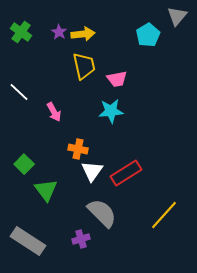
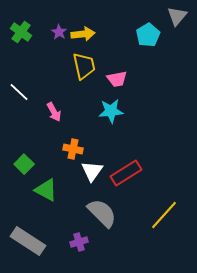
orange cross: moved 5 px left
green triangle: rotated 25 degrees counterclockwise
purple cross: moved 2 px left, 3 px down
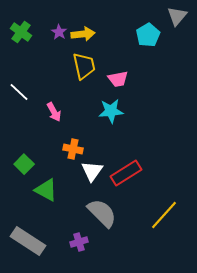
pink trapezoid: moved 1 px right
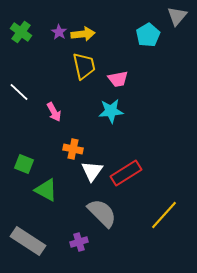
green square: rotated 24 degrees counterclockwise
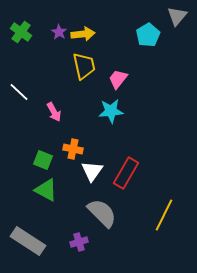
pink trapezoid: rotated 140 degrees clockwise
green square: moved 19 px right, 4 px up
red rectangle: rotated 28 degrees counterclockwise
yellow line: rotated 16 degrees counterclockwise
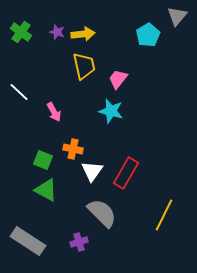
purple star: moved 2 px left; rotated 14 degrees counterclockwise
cyan star: rotated 20 degrees clockwise
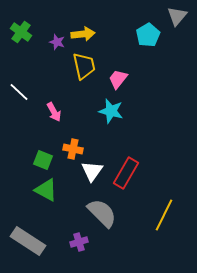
purple star: moved 10 px down
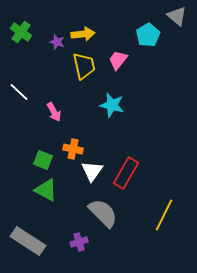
gray triangle: rotated 30 degrees counterclockwise
pink trapezoid: moved 19 px up
cyan star: moved 1 px right, 6 px up
gray semicircle: moved 1 px right
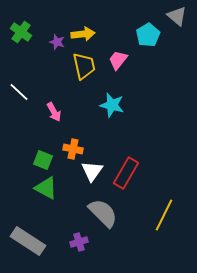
green triangle: moved 2 px up
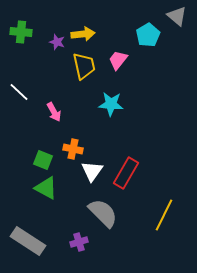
green cross: rotated 30 degrees counterclockwise
cyan star: moved 1 px left, 1 px up; rotated 10 degrees counterclockwise
